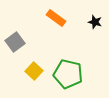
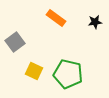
black star: rotated 24 degrees counterclockwise
yellow square: rotated 18 degrees counterclockwise
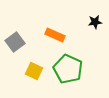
orange rectangle: moved 1 px left, 17 px down; rotated 12 degrees counterclockwise
green pentagon: moved 5 px up; rotated 12 degrees clockwise
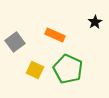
black star: rotated 24 degrees counterclockwise
yellow square: moved 1 px right, 1 px up
